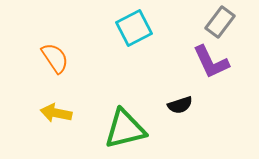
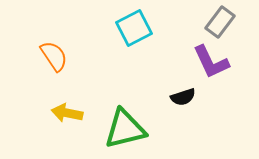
orange semicircle: moved 1 px left, 2 px up
black semicircle: moved 3 px right, 8 px up
yellow arrow: moved 11 px right
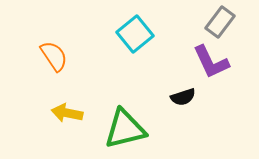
cyan square: moved 1 px right, 6 px down; rotated 12 degrees counterclockwise
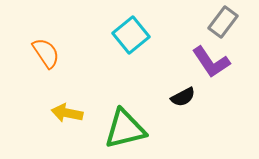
gray rectangle: moved 3 px right
cyan square: moved 4 px left, 1 px down
orange semicircle: moved 8 px left, 3 px up
purple L-shape: rotated 9 degrees counterclockwise
black semicircle: rotated 10 degrees counterclockwise
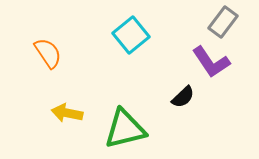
orange semicircle: moved 2 px right
black semicircle: rotated 15 degrees counterclockwise
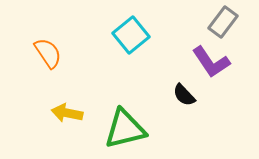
black semicircle: moved 1 px right, 2 px up; rotated 90 degrees clockwise
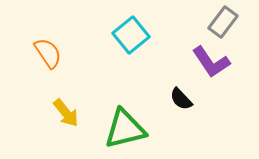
black semicircle: moved 3 px left, 4 px down
yellow arrow: moved 1 px left; rotated 140 degrees counterclockwise
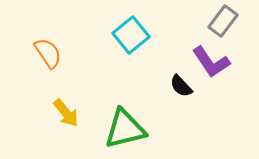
gray rectangle: moved 1 px up
black semicircle: moved 13 px up
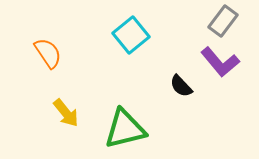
purple L-shape: moved 9 px right; rotated 6 degrees counterclockwise
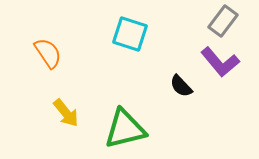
cyan square: moved 1 px left, 1 px up; rotated 33 degrees counterclockwise
